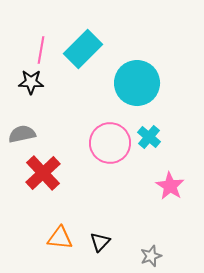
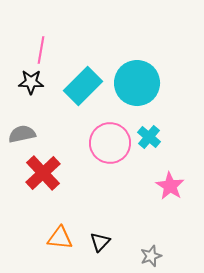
cyan rectangle: moved 37 px down
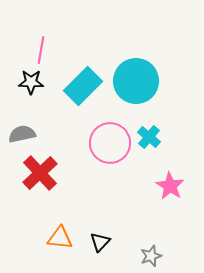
cyan circle: moved 1 px left, 2 px up
red cross: moved 3 px left
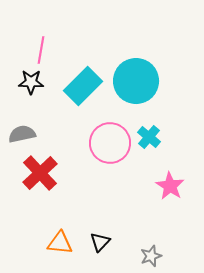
orange triangle: moved 5 px down
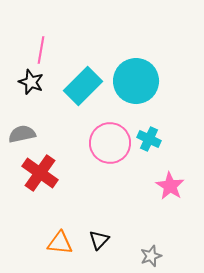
black star: rotated 20 degrees clockwise
cyan cross: moved 2 px down; rotated 15 degrees counterclockwise
red cross: rotated 12 degrees counterclockwise
black triangle: moved 1 px left, 2 px up
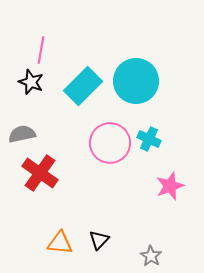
pink star: rotated 20 degrees clockwise
gray star: rotated 20 degrees counterclockwise
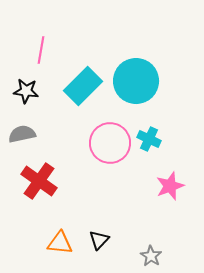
black star: moved 5 px left, 9 px down; rotated 15 degrees counterclockwise
red cross: moved 1 px left, 8 px down
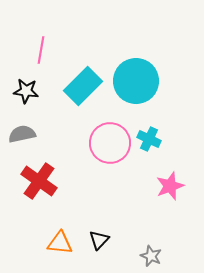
gray star: rotated 10 degrees counterclockwise
